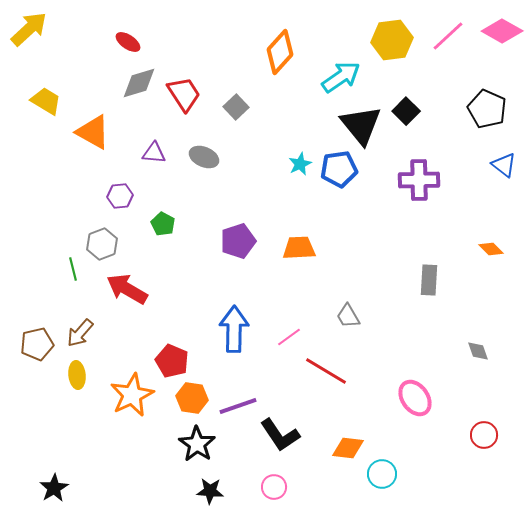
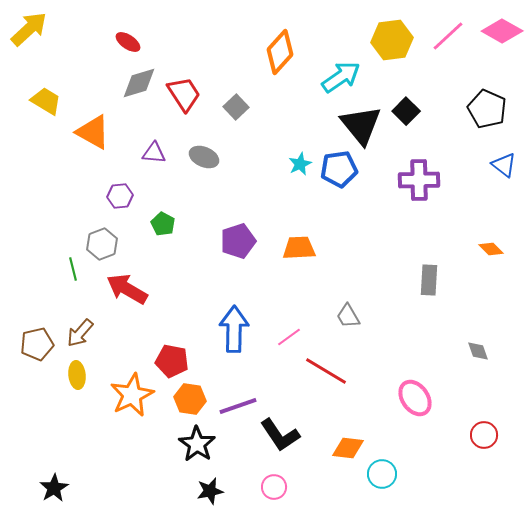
red pentagon at (172, 361): rotated 12 degrees counterclockwise
orange hexagon at (192, 398): moved 2 px left, 1 px down
black star at (210, 491): rotated 16 degrees counterclockwise
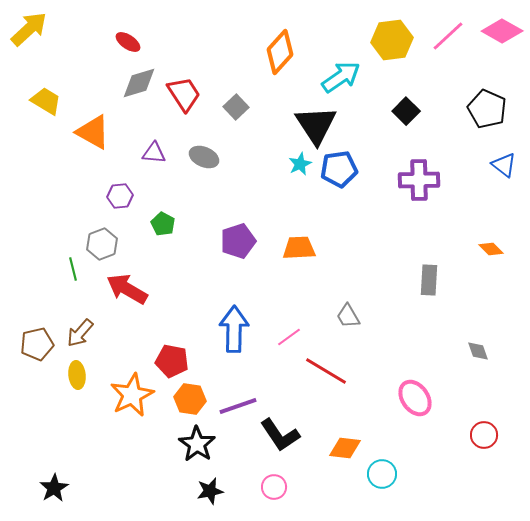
black triangle at (361, 125): moved 45 px left; rotated 6 degrees clockwise
orange diamond at (348, 448): moved 3 px left
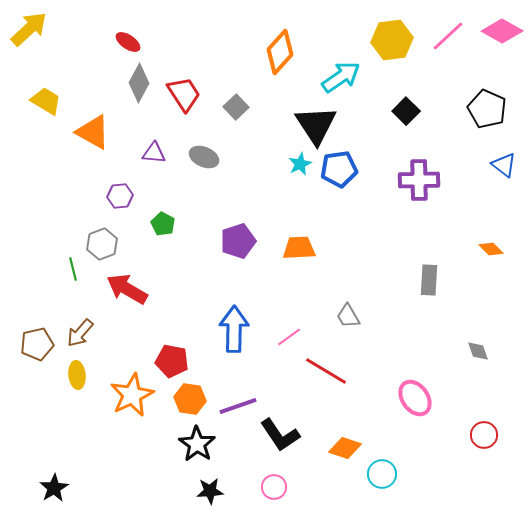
gray diamond at (139, 83): rotated 45 degrees counterclockwise
orange diamond at (345, 448): rotated 12 degrees clockwise
black star at (210, 491): rotated 8 degrees clockwise
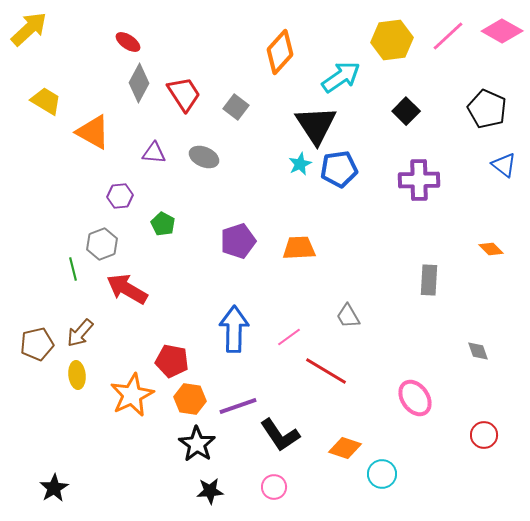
gray square at (236, 107): rotated 10 degrees counterclockwise
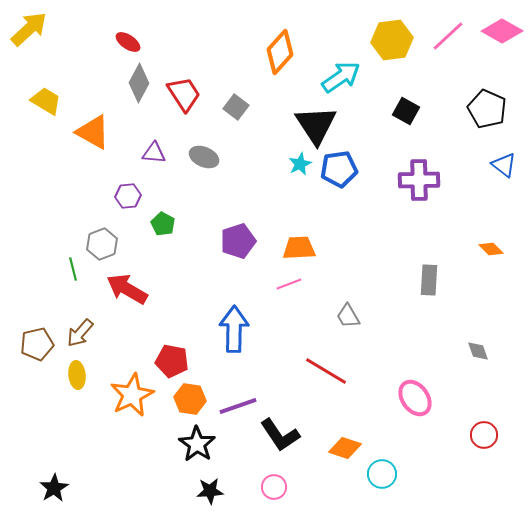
black square at (406, 111): rotated 16 degrees counterclockwise
purple hexagon at (120, 196): moved 8 px right
pink line at (289, 337): moved 53 px up; rotated 15 degrees clockwise
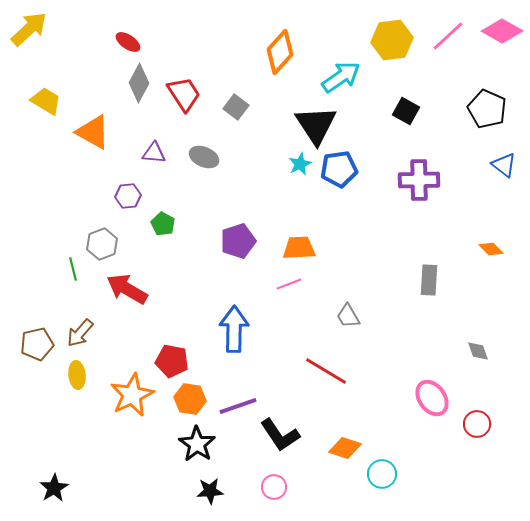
pink ellipse at (415, 398): moved 17 px right
red circle at (484, 435): moved 7 px left, 11 px up
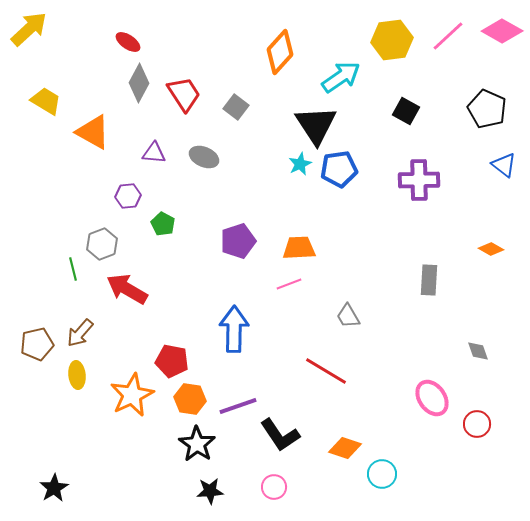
orange diamond at (491, 249): rotated 15 degrees counterclockwise
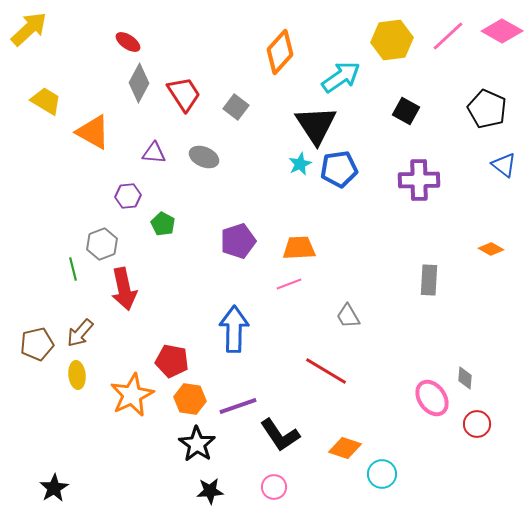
red arrow at (127, 289): moved 3 px left; rotated 132 degrees counterclockwise
gray diamond at (478, 351): moved 13 px left, 27 px down; rotated 25 degrees clockwise
